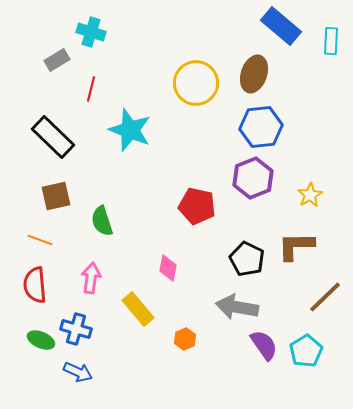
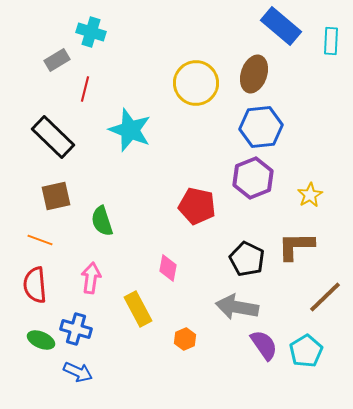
red line: moved 6 px left
yellow rectangle: rotated 12 degrees clockwise
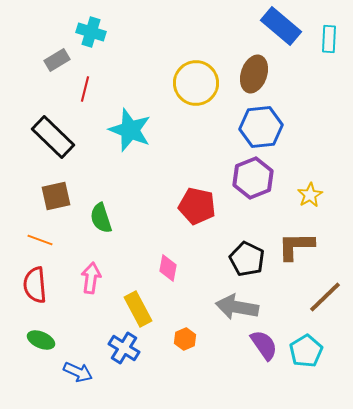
cyan rectangle: moved 2 px left, 2 px up
green semicircle: moved 1 px left, 3 px up
blue cross: moved 48 px right, 19 px down; rotated 16 degrees clockwise
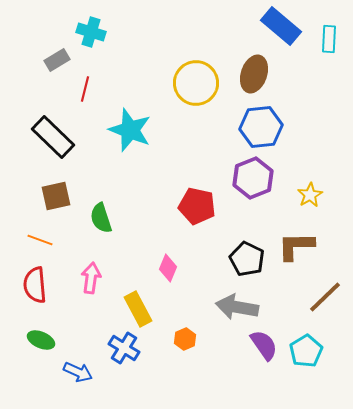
pink diamond: rotated 12 degrees clockwise
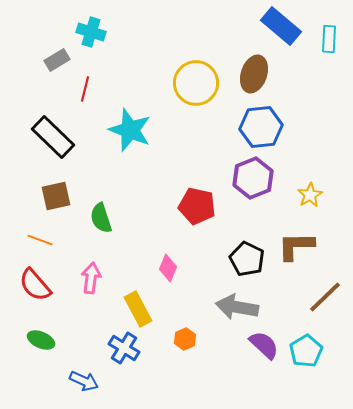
red semicircle: rotated 36 degrees counterclockwise
purple semicircle: rotated 12 degrees counterclockwise
blue arrow: moved 6 px right, 9 px down
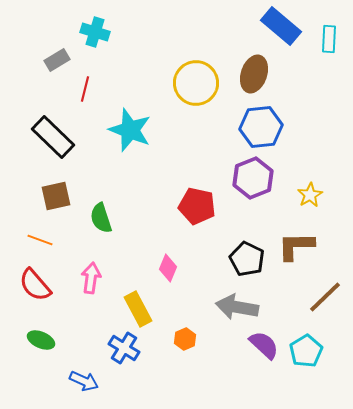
cyan cross: moved 4 px right
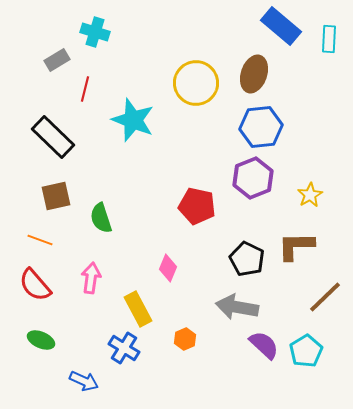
cyan star: moved 3 px right, 10 px up
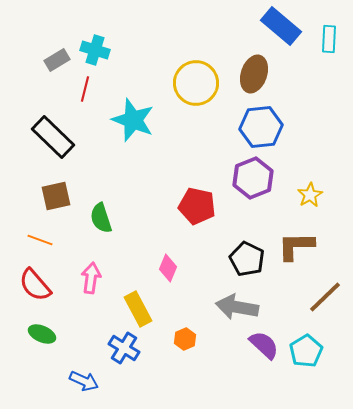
cyan cross: moved 18 px down
green ellipse: moved 1 px right, 6 px up
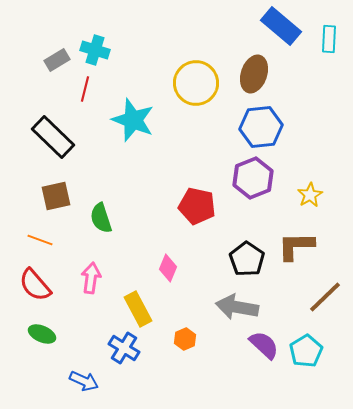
black pentagon: rotated 8 degrees clockwise
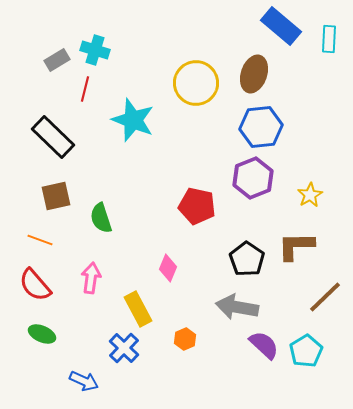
blue cross: rotated 12 degrees clockwise
